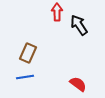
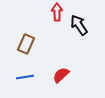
brown rectangle: moved 2 px left, 9 px up
red semicircle: moved 17 px left, 9 px up; rotated 78 degrees counterclockwise
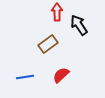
brown rectangle: moved 22 px right; rotated 30 degrees clockwise
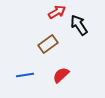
red arrow: rotated 60 degrees clockwise
blue line: moved 2 px up
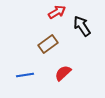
black arrow: moved 3 px right, 1 px down
red semicircle: moved 2 px right, 2 px up
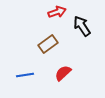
red arrow: rotated 12 degrees clockwise
